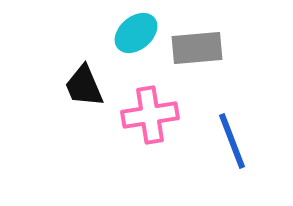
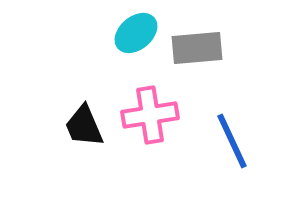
black trapezoid: moved 40 px down
blue line: rotated 4 degrees counterclockwise
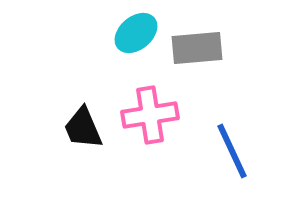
black trapezoid: moved 1 px left, 2 px down
blue line: moved 10 px down
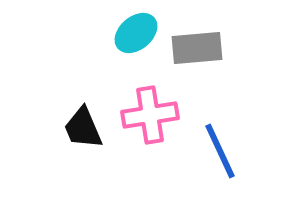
blue line: moved 12 px left
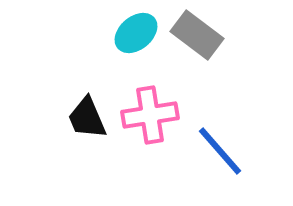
gray rectangle: moved 13 px up; rotated 42 degrees clockwise
black trapezoid: moved 4 px right, 10 px up
blue line: rotated 16 degrees counterclockwise
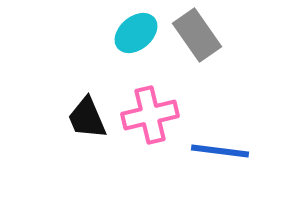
gray rectangle: rotated 18 degrees clockwise
pink cross: rotated 4 degrees counterclockwise
blue line: rotated 42 degrees counterclockwise
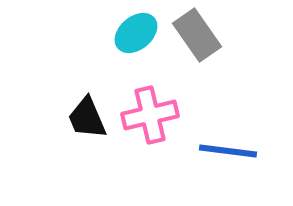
blue line: moved 8 px right
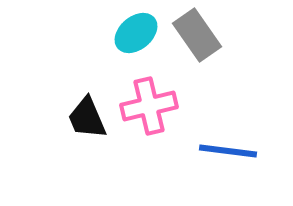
pink cross: moved 1 px left, 9 px up
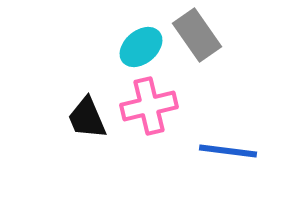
cyan ellipse: moved 5 px right, 14 px down
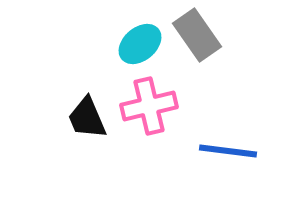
cyan ellipse: moved 1 px left, 3 px up
